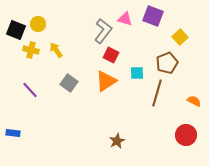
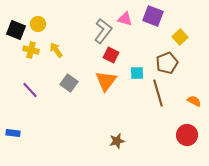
orange triangle: rotated 20 degrees counterclockwise
brown line: moved 1 px right; rotated 32 degrees counterclockwise
red circle: moved 1 px right
brown star: rotated 14 degrees clockwise
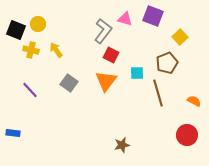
brown star: moved 5 px right, 4 px down
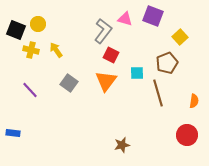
orange semicircle: rotated 72 degrees clockwise
